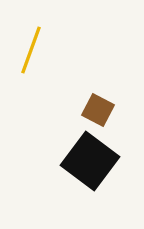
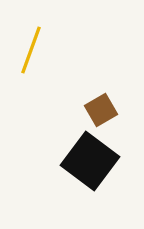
brown square: moved 3 px right; rotated 32 degrees clockwise
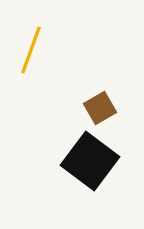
brown square: moved 1 px left, 2 px up
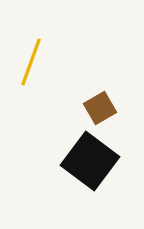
yellow line: moved 12 px down
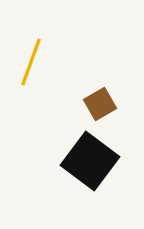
brown square: moved 4 px up
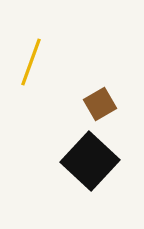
black square: rotated 6 degrees clockwise
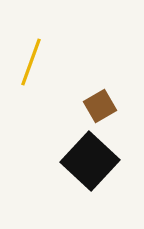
brown square: moved 2 px down
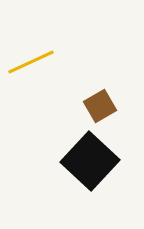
yellow line: rotated 45 degrees clockwise
